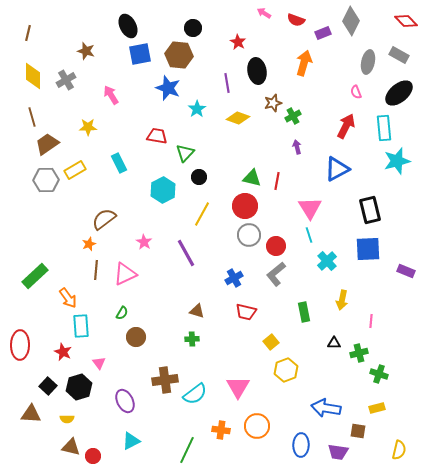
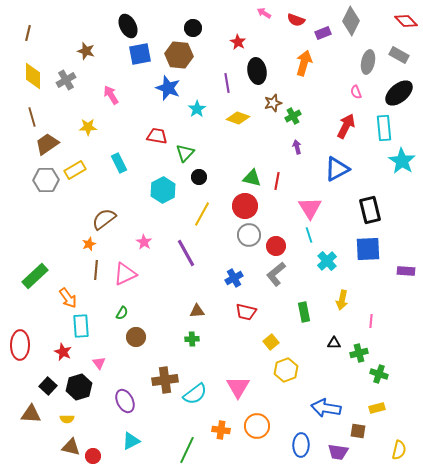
cyan star at (397, 161): moved 5 px right; rotated 24 degrees counterclockwise
purple rectangle at (406, 271): rotated 18 degrees counterclockwise
brown triangle at (197, 311): rotated 21 degrees counterclockwise
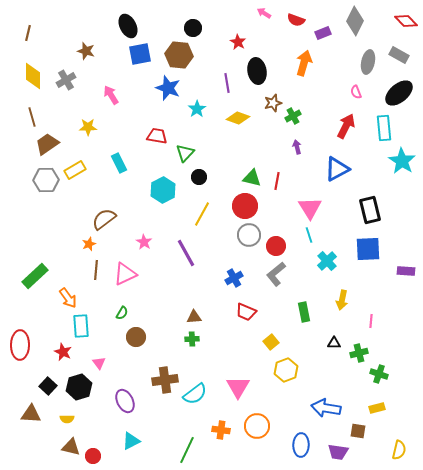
gray diamond at (351, 21): moved 4 px right
brown triangle at (197, 311): moved 3 px left, 6 px down
red trapezoid at (246, 312): rotated 10 degrees clockwise
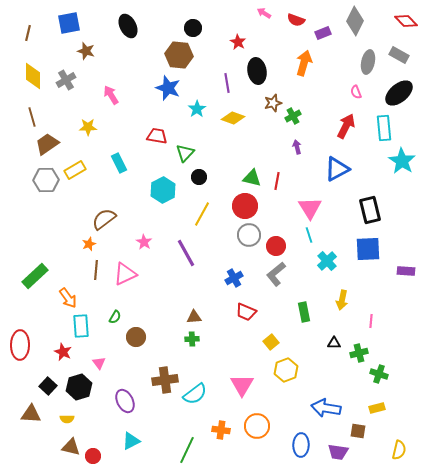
blue square at (140, 54): moved 71 px left, 31 px up
yellow diamond at (238, 118): moved 5 px left
green semicircle at (122, 313): moved 7 px left, 4 px down
pink triangle at (238, 387): moved 4 px right, 2 px up
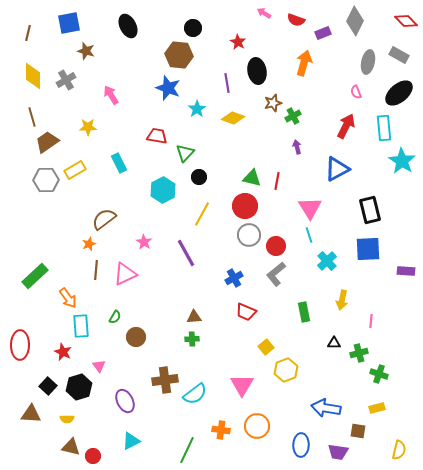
brown trapezoid at (47, 144): moved 2 px up
yellow square at (271, 342): moved 5 px left, 5 px down
pink triangle at (99, 363): moved 3 px down
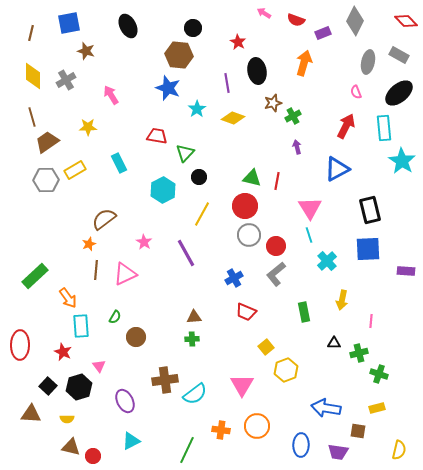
brown line at (28, 33): moved 3 px right
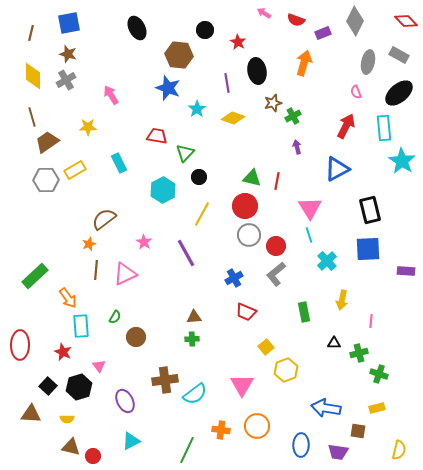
black ellipse at (128, 26): moved 9 px right, 2 px down
black circle at (193, 28): moved 12 px right, 2 px down
brown star at (86, 51): moved 18 px left, 3 px down
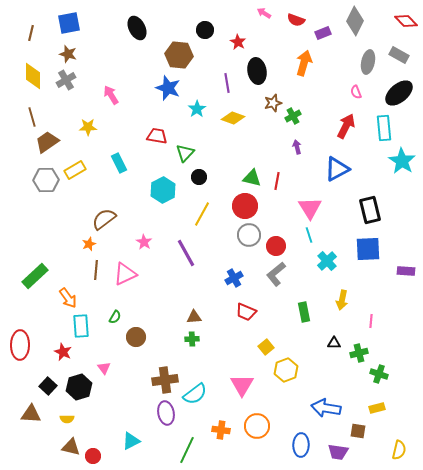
pink triangle at (99, 366): moved 5 px right, 2 px down
purple ellipse at (125, 401): moved 41 px right, 12 px down; rotated 15 degrees clockwise
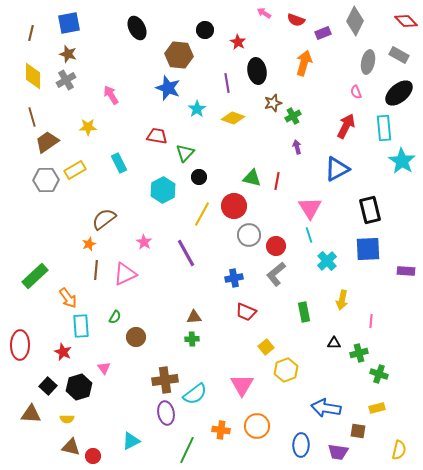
red circle at (245, 206): moved 11 px left
blue cross at (234, 278): rotated 18 degrees clockwise
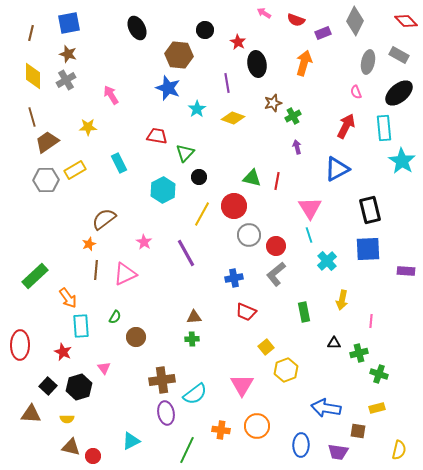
black ellipse at (257, 71): moved 7 px up
brown cross at (165, 380): moved 3 px left
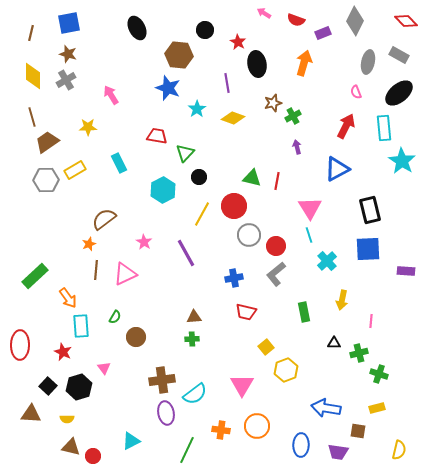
red trapezoid at (246, 312): rotated 10 degrees counterclockwise
